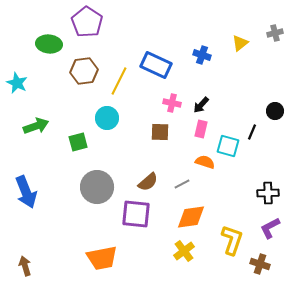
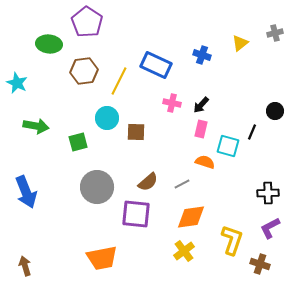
green arrow: rotated 30 degrees clockwise
brown square: moved 24 px left
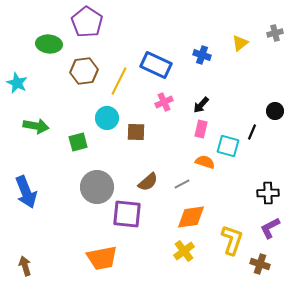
pink cross: moved 8 px left, 1 px up; rotated 36 degrees counterclockwise
purple square: moved 9 px left
